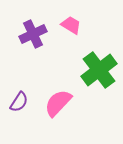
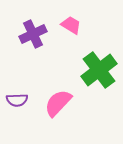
purple semicircle: moved 2 px left, 2 px up; rotated 55 degrees clockwise
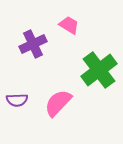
pink trapezoid: moved 2 px left
purple cross: moved 10 px down
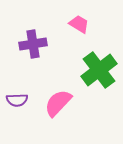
pink trapezoid: moved 10 px right, 1 px up
purple cross: rotated 16 degrees clockwise
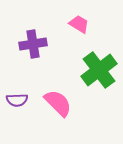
pink semicircle: rotated 92 degrees clockwise
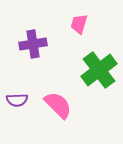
pink trapezoid: rotated 105 degrees counterclockwise
pink semicircle: moved 2 px down
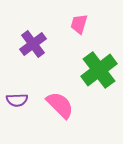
purple cross: rotated 28 degrees counterclockwise
pink semicircle: moved 2 px right
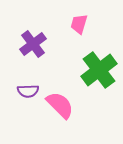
purple semicircle: moved 11 px right, 9 px up
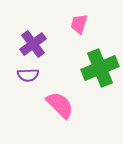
green cross: moved 1 px right, 2 px up; rotated 15 degrees clockwise
purple semicircle: moved 16 px up
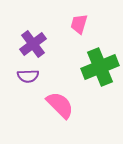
green cross: moved 1 px up
purple semicircle: moved 1 px down
